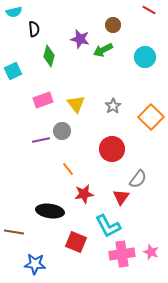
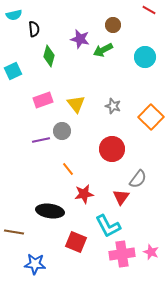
cyan semicircle: moved 3 px down
gray star: rotated 21 degrees counterclockwise
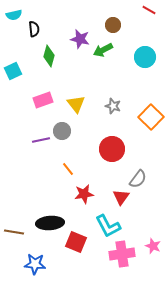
black ellipse: moved 12 px down; rotated 12 degrees counterclockwise
pink star: moved 2 px right, 6 px up
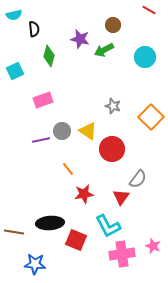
green arrow: moved 1 px right
cyan square: moved 2 px right
yellow triangle: moved 12 px right, 27 px down; rotated 18 degrees counterclockwise
red square: moved 2 px up
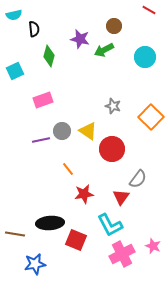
brown circle: moved 1 px right, 1 px down
cyan L-shape: moved 2 px right, 1 px up
brown line: moved 1 px right, 2 px down
pink cross: rotated 20 degrees counterclockwise
blue star: rotated 15 degrees counterclockwise
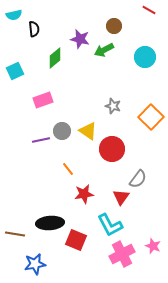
green diamond: moved 6 px right, 2 px down; rotated 35 degrees clockwise
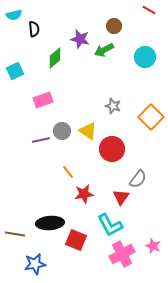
orange line: moved 3 px down
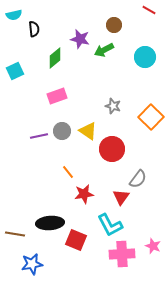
brown circle: moved 1 px up
pink rectangle: moved 14 px right, 4 px up
purple line: moved 2 px left, 4 px up
pink cross: rotated 25 degrees clockwise
blue star: moved 3 px left
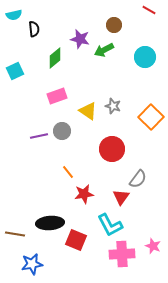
yellow triangle: moved 20 px up
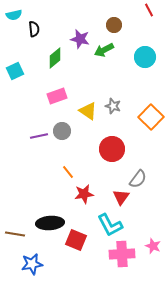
red line: rotated 32 degrees clockwise
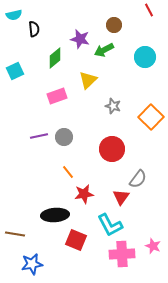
yellow triangle: moved 31 px up; rotated 42 degrees clockwise
gray circle: moved 2 px right, 6 px down
black ellipse: moved 5 px right, 8 px up
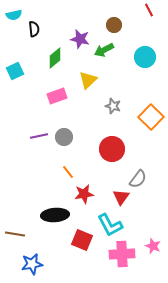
red square: moved 6 px right
